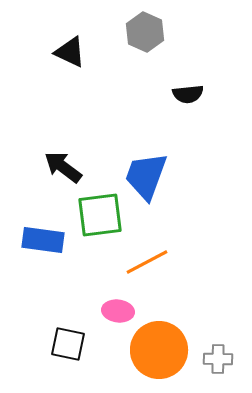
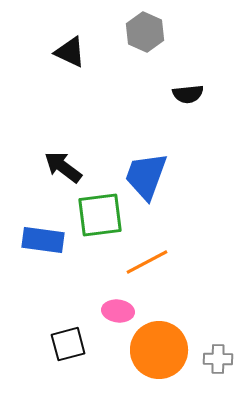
black square: rotated 27 degrees counterclockwise
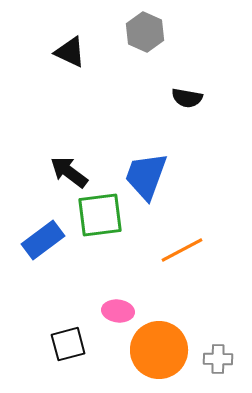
black semicircle: moved 1 px left, 4 px down; rotated 16 degrees clockwise
black arrow: moved 6 px right, 5 px down
blue rectangle: rotated 45 degrees counterclockwise
orange line: moved 35 px right, 12 px up
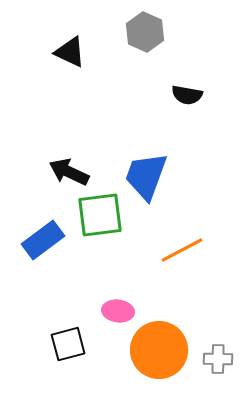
black semicircle: moved 3 px up
black arrow: rotated 12 degrees counterclockwise
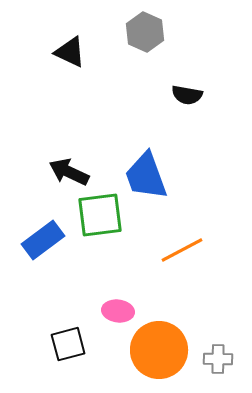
blue trapezoid: rotated 40 degrees counterclockwise
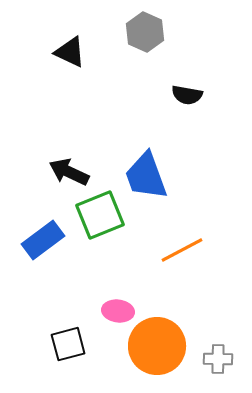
green square: rotated 15 degrees counterclockwise
orange circle: moved 2 px left, 4 px up
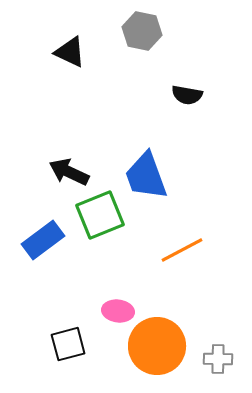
gray hexagon: moved 3 px left, 1 px up; rotated 12 degrees counterclockwise
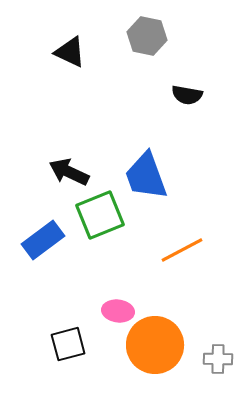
gray hexagon: moved 5 px right, 5 px down
orange circle: moved 2 px left, 1 px up
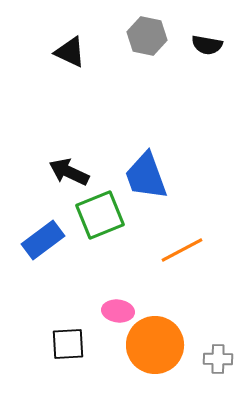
black semicircle: moved 20 px right, 50 px up
black square: rotated 12 degrees clockwise
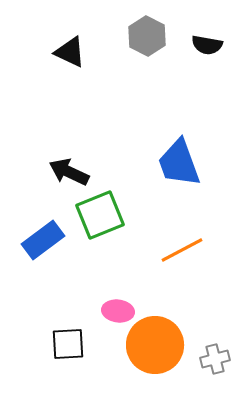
gray hexagon: rotated 15 degrees clockwise
blue trapezoid: moved 33 px right, 13 px up
gray cross: moved 3 px left; rotated 16 degrees counterclockwise
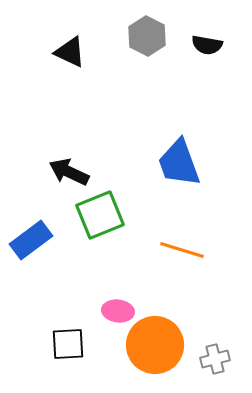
blue rectangle: moved 12 px left
orange line: rotated 45 degrees clockwise
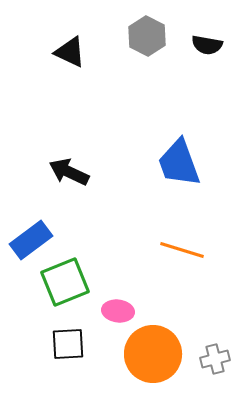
green square: moved 35 px left, 67 px down
orange circle: moved 2 px left, 9 px down
